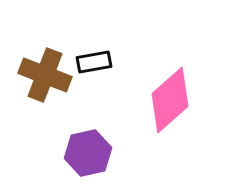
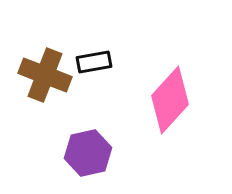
pink diamond: rotated 6 degrees counterclockwise
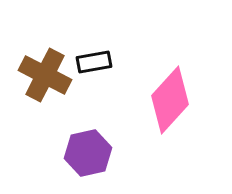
brown cross: rotated 6 degrees clockwise
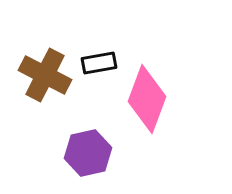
black rectangle: moved 5 px right, 1 px down
pink diamond: moved 23 px left, 1 px up; rotated 22 degrees counterclockwise
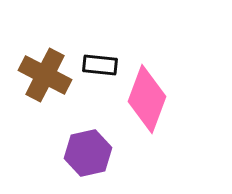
black rectangle: moved 1 px right, 2 px down; rotated 16 degrees clockwise
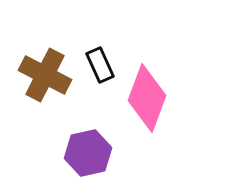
black rectangle: rotated 60 degrees clockwise
pink diamond: moved 1 px up
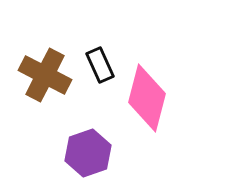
pink diamond: rotated 6 degrees counterclockwise
purple hexagon: rotated 6 degrees counterclockwise
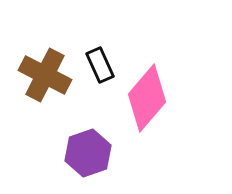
pink diamond: rotated 26 degrees clockwise
